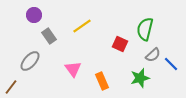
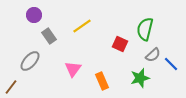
pink triangle: rotated 12 degrees clockwise
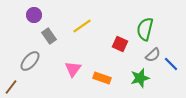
orange rectangle: moved 3 px up; rotated 48 degrees counterclockwise
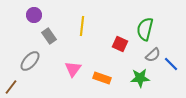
yellow line: rotated 48 degrees counterclockwise
green star: rotated 12 degrees clockwise
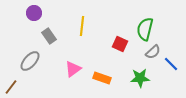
purple circle: moved 2 px up
gray semicircle: moved 3 px up
pink triangle: rotated 18 degrees clockwise
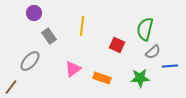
red square: moved 3 px left, 1 px down
blue line: moved 1 px left, 2 px down; rotated 49 degrees counterclockwise
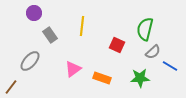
gray rectangle: moved 1 px right, 1 px up
blue line: rotated 35 degrees clockwise
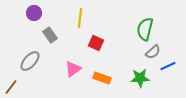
yellow line: moved 2 px left, 8 px up
red square: moved 21 px left, 2 px up
blue line: moved 2 px left; rotated 56 degrees counterclockwise
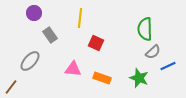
green semicircle: rotated 15 degrees counterclockwise
pink triangle: rotated 42 degrees clockwise
green star: moved 1 px left; rotated 24 degrees clockwise
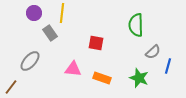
yellow line: moved 18 px left, 5 px up
green semicircle: moved 9 px left, 4 px up
gray rectangle: moved 2 px up
red square: rotated 14 degrees counterclockwise
blue line: rotated 49 degrees counterclockwise
